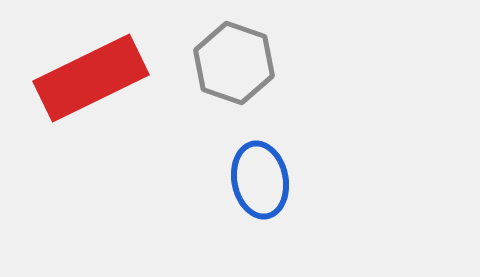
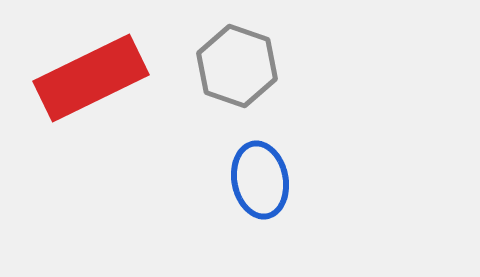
gray hexagon: moved 3 px right, 3 px down
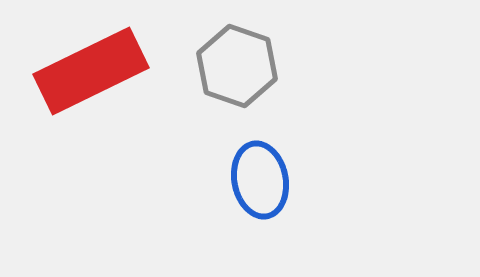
red rectangle: moved 7 px up
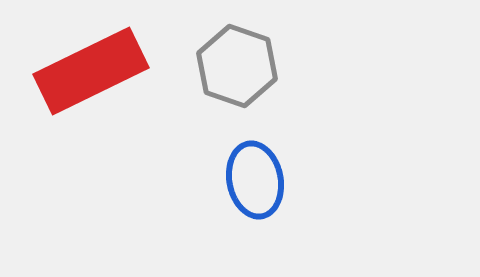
blue ellipse: moved 5 px left
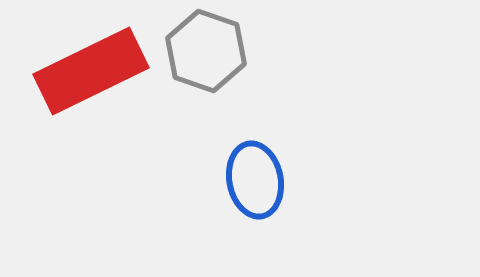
gray hexagon: moved 31 px left, 15 px up
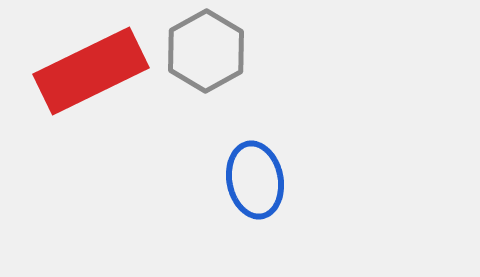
gray hexagon: rotated 12 degrees clockwise
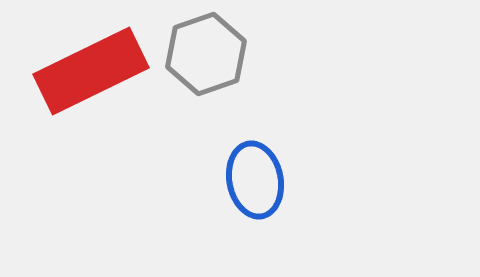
gray hexagon: moved 3 px down; rotated 10 degrees clockwise
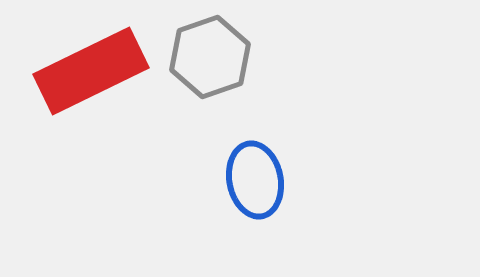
gray hexagon: moved 4 px right, 3 px down
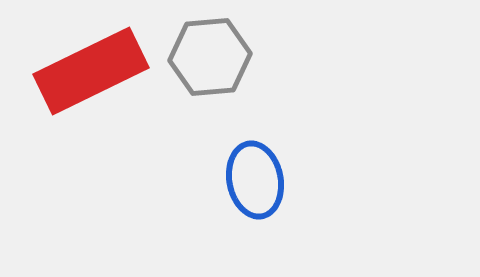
gray hexagon: rotated 14 degrees clockwise
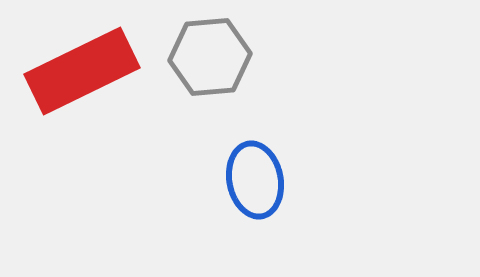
red rectangle: moved 9 px left
